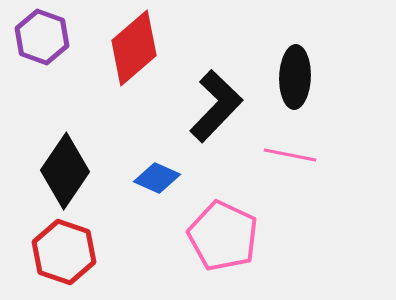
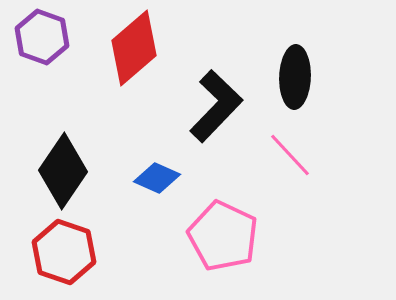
pink line: rotated 36 degrees clockwise
black diamond: moved 2 px left
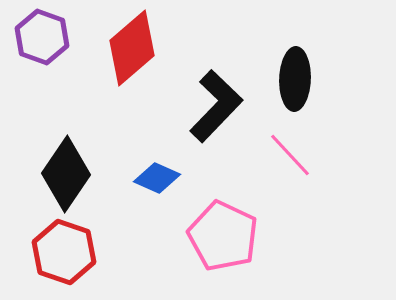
red diamond: moved 2 px left
black ellipse: moved 2 px down
black diamond: moved 3 px right, 3 px down
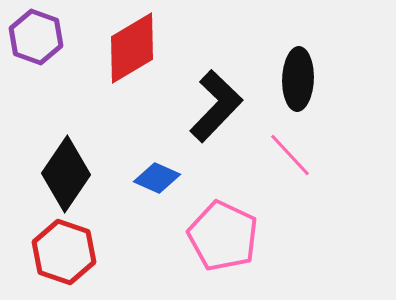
purple hexagon: moved 6 px left
red diamond: rotated 10 degrees clockwise
black ellipse: moved 3 px right
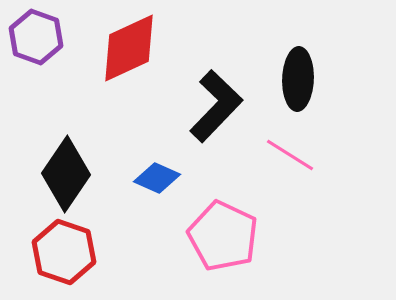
red diamond: moved 3 px left; rotated 6 degrees clockwise
pink line: rotated 15 degrees counterclockwise
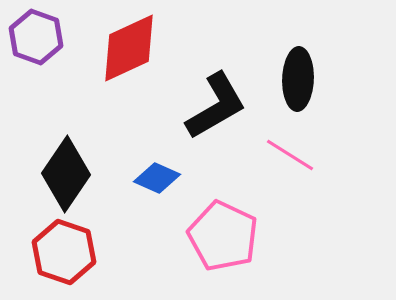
black L-shape: rotated 16 degrees clockwise
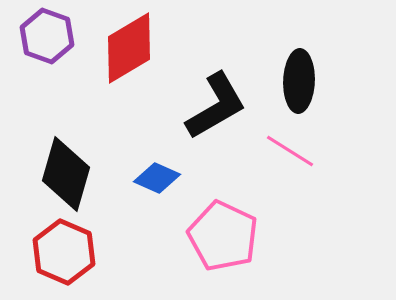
purple hexagon: moved 11 px right, 1 px up
red diamond: rotated 6 degrees counterclockwise
black ellipse: moved 1 px right, 2 px down
pink line: moved 4 px up
black diamond: rotated 18 degrees counterclockwise
red hexagon: rotated 4 degrees clockwise
